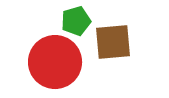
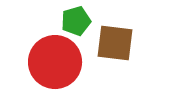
brown square: moved 2 px right, 1 px down; rotated 12 degrees clockwise
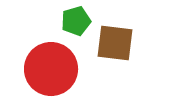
red circle: moved 4 px left, 7 px down
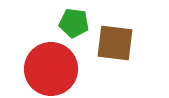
green pentagon: moved 2 px left, 2 px down; rotated 24 degrees clockwise
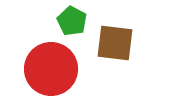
green pentagon: moved 2 px left, 2 px up; rotated 20 degrees clockwise
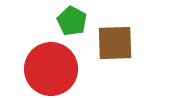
brown square: rotated 9 degrees counterclockwise
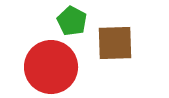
red circle: moved 2 px up
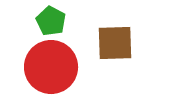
green pentagon: moved 21 px left
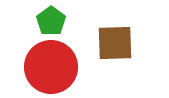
green pentagon: rotated 8 degrees clockwise
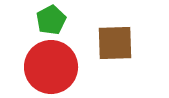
green pentagon: moved 1 px up; rotated 8 degrees clockwise
